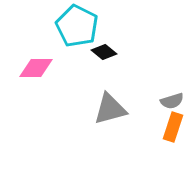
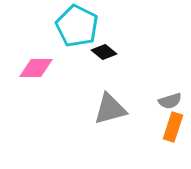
gray semicircle: moved 2 px left
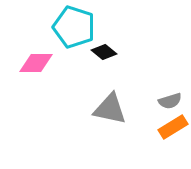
cyan pentagon: moved 3 px left, 1 px down; rotated 9 degrees counterclockwise
pink diamond: moved 5 px up
gray triangle: rotated 27 degrees clockwise
orange rectangle: rotated 40 degrees clockwise
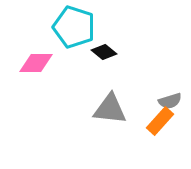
gray triangle: rotated 6 degrees counterclockwise
orange rectangle: moved 13 px left, 6 px up; rotated 16 degrees counterclockwise
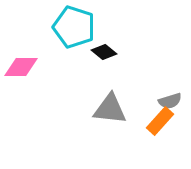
pink diamond: moved 15 px left, 4 px down
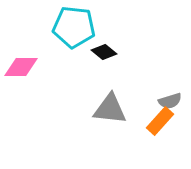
cyan pentagon: rotated 12 degrees counterclockwise
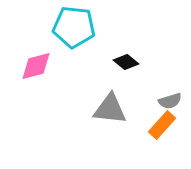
black diamond: moved 22 px right, 10 px down
pink diamond: moved 15 px right, 1 px up; rotated 16 degrees counterclockwise
orange rectangle: moved 2 px right, 4 px down
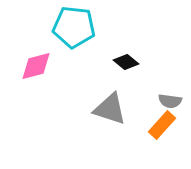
gray semicircle: rotated 25 degrees clockwise
gray triangle: rotated 12 degrees clockwise
